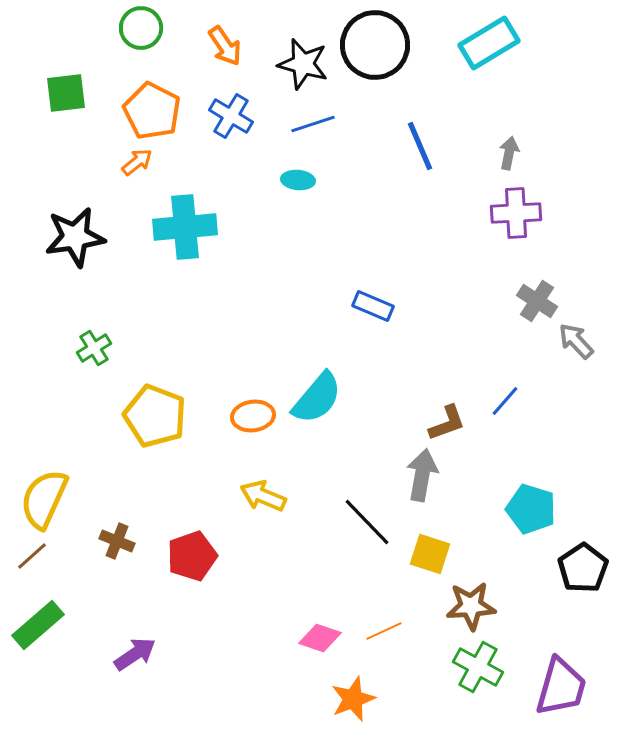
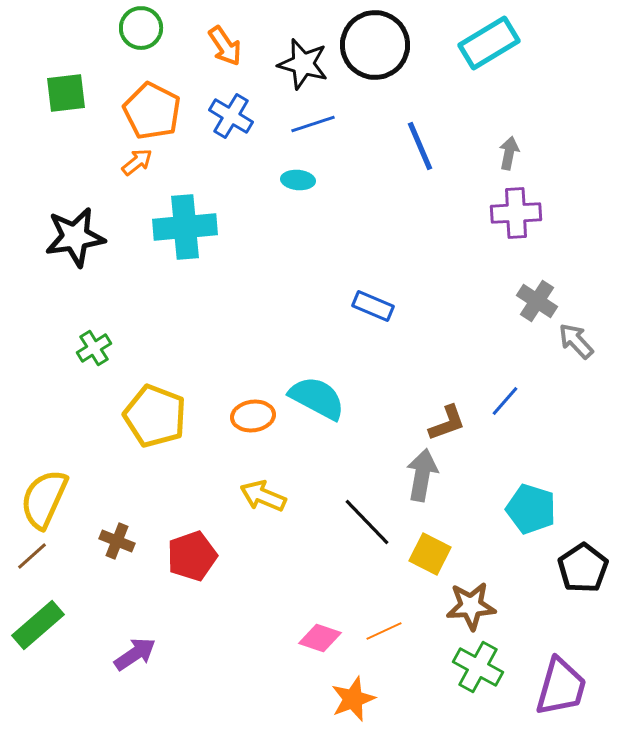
cyan semicircle at (317, 398): rotated 102 degrees counterclockwise
yellow square at (430, 554): rotated 9 degrees clockwise
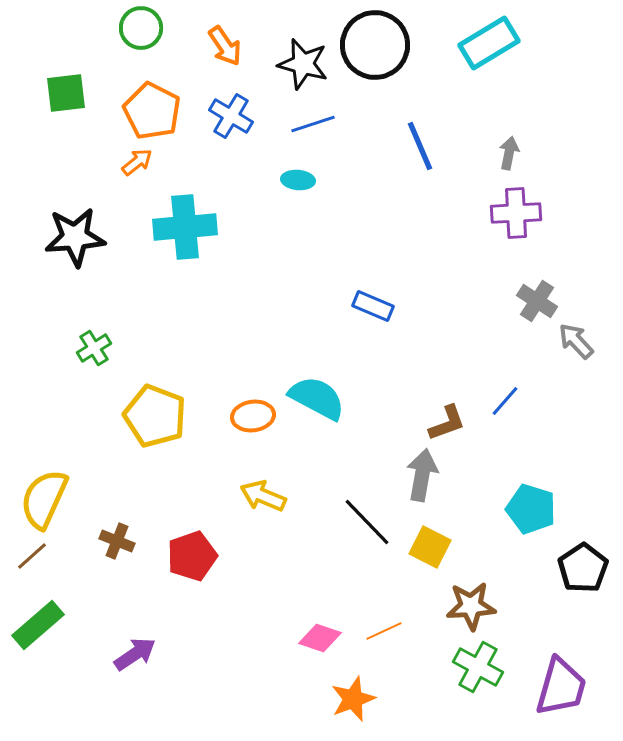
black star at (75, 237): rotated 4 degrees clockwise
yellow square at (430, 554): moved 7 px up
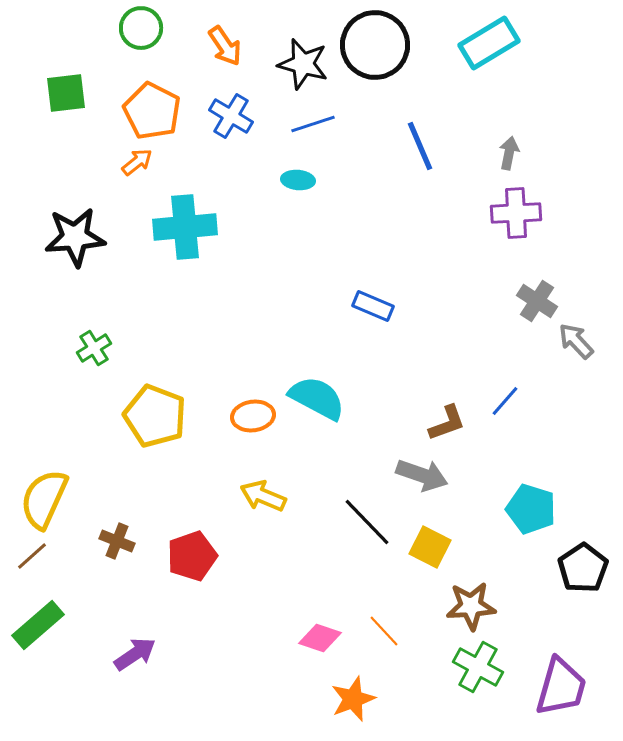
gray arrow at (422, 475): rotated 99 degrees clockwise
orange line at (384, 631): rotated 72 degrees clockwise
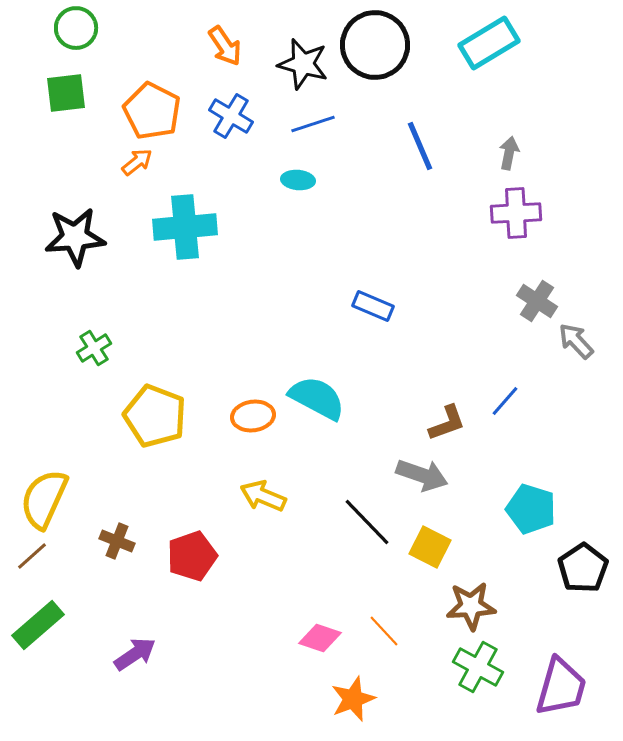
green circle at (141, 28): moved 65 px left
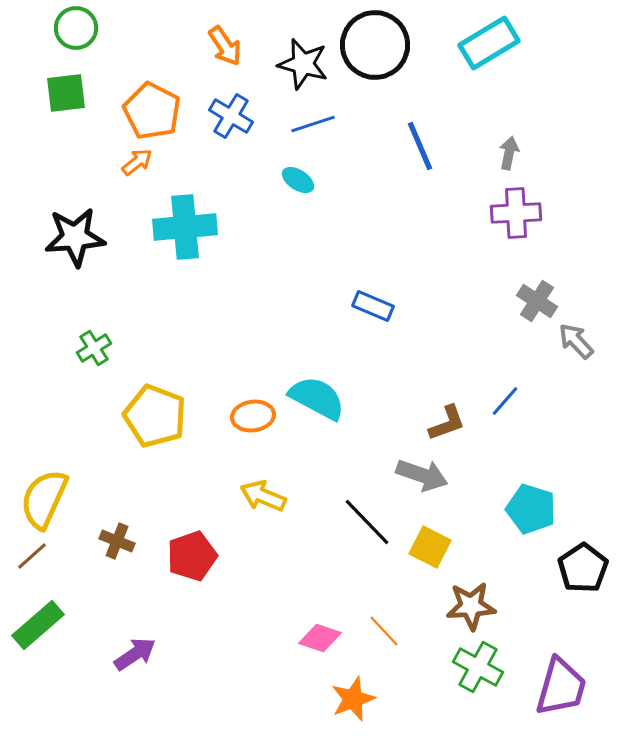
cyan ellipse at (298, 180): rotated 28 degrees clockwise
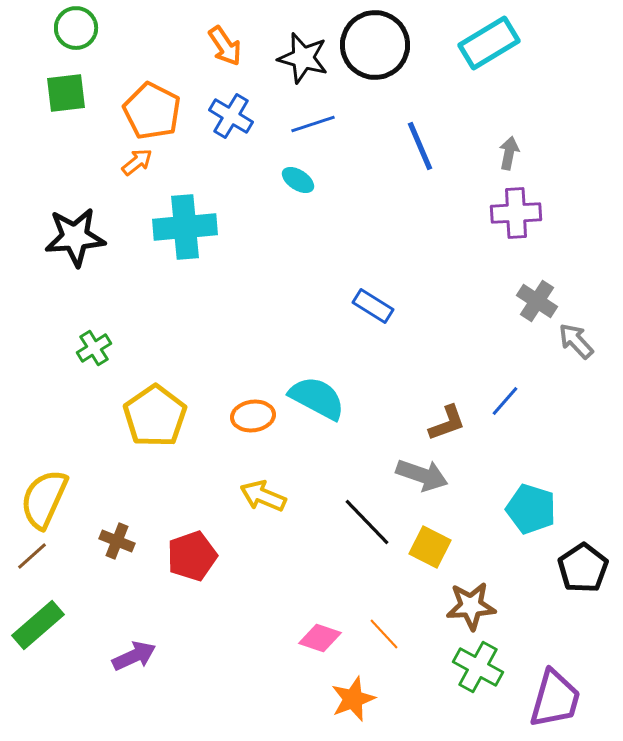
black star at (303, 64): moved 6 px up
blue rectangle at (373, 306): rotated 9 degrees clockwise
yellow pentagon at (155, 416): rotated 16 degrees clockwise
orange line at (384, 631): moved 3 px down
purple arrow at (135, 654): moved 1 px left, 2 px down; rotated 9 degrees clockwise
purple trapezoid at (561, 687): moved 6 px left, 12 px down
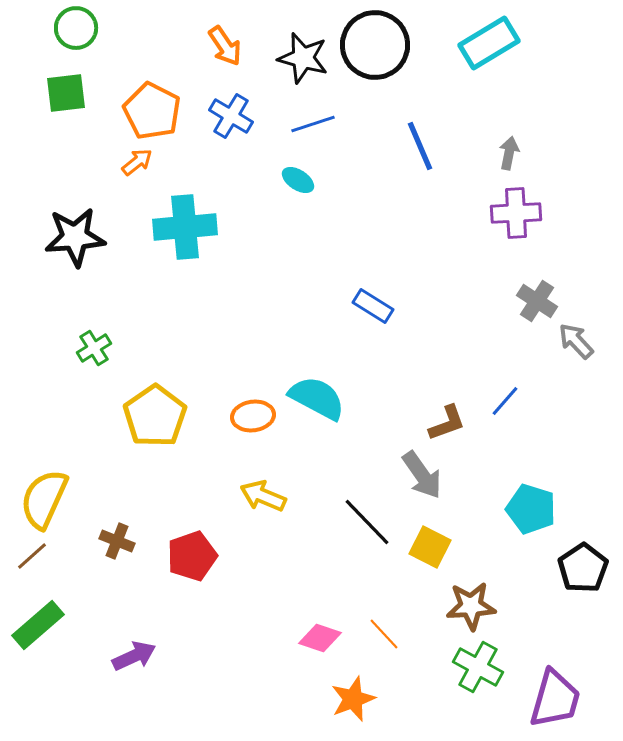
gray arrow at (422, 475): rotated 36 degrees clockwise
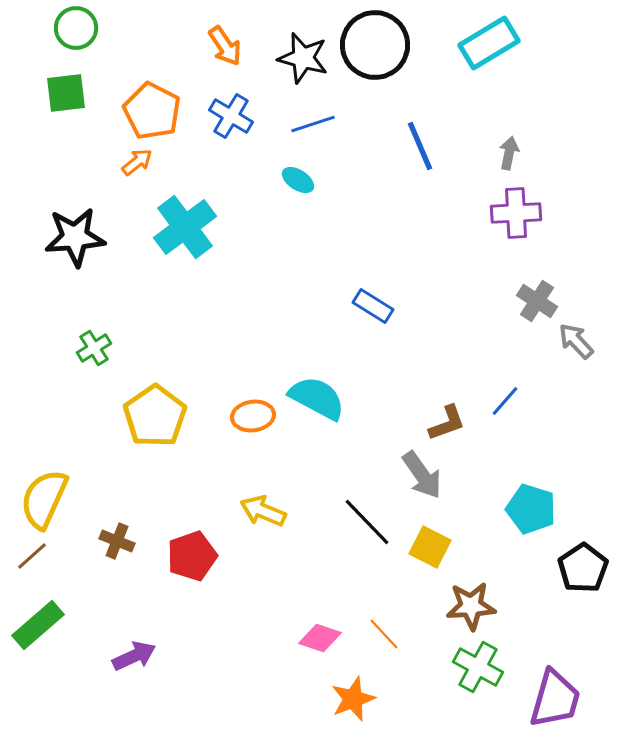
cyan cross at (185, 227): rotated 32 degrees counterclockwise
yellow arrow at (263, 496): moved 15 px down
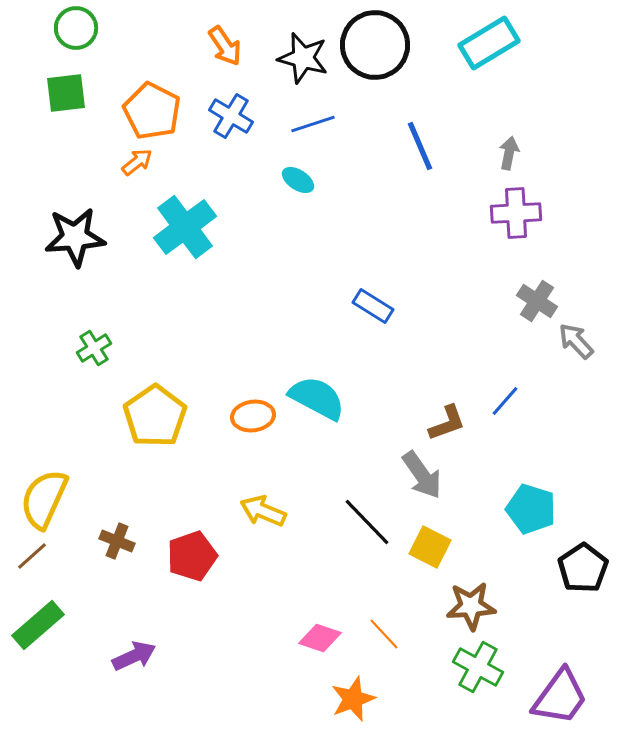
purple trapezoid at (555, 699): moved 5 px right, 2 px up; rotated 20 degrees clockwise
